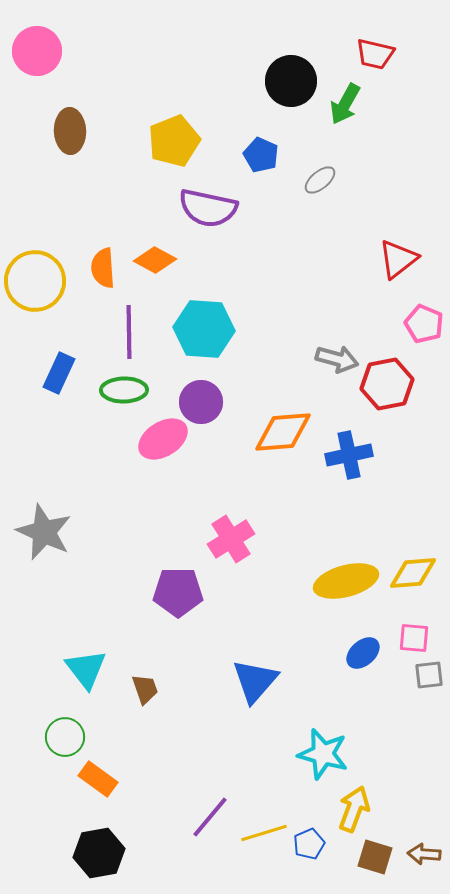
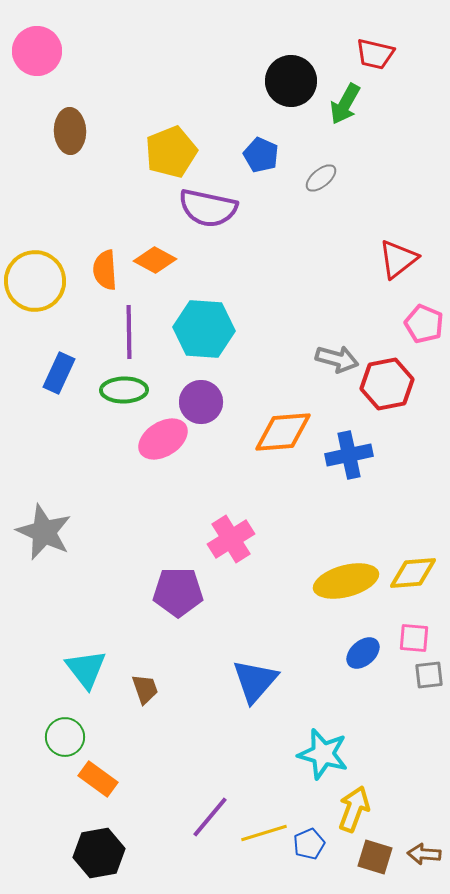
yellow pentagon at (174, 141): moved 3 px left, 11 px down
gray ellipse at (320, 180): moved 1 px right, 2 px up
orange semicircle at (103, 268): moved 2 px right, 2 px down
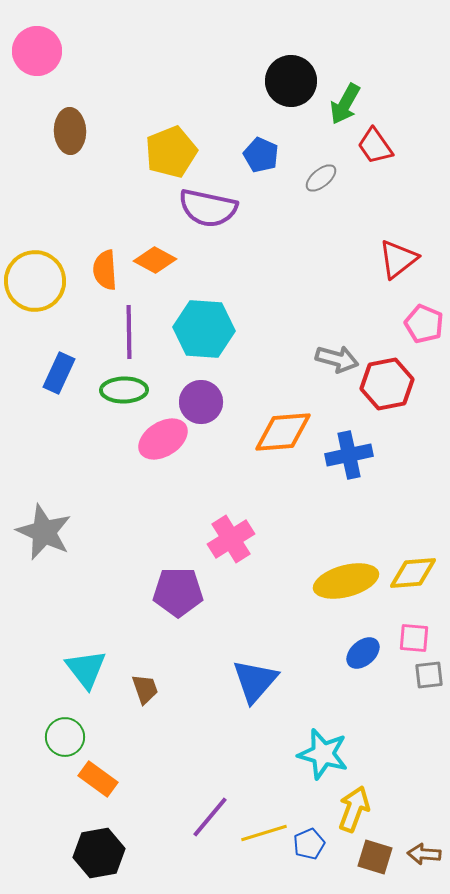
red trapezoid at (375, 54): moved 92 px down; rotated 42 degrees clockwise
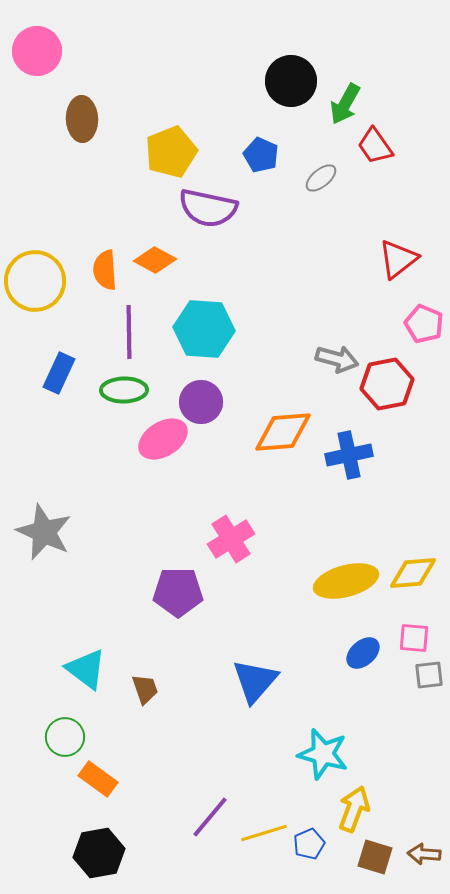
brown ellipse at (70, 131): moved 12 px right, 12 px up
cyan triangle at (86, 669): rotated 15 degrees counterclockwise
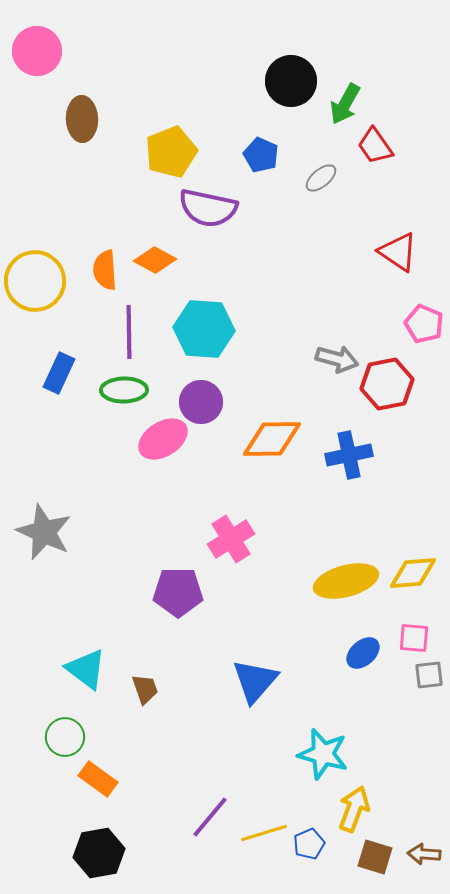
red triangle at (398, 259): moved 7 px up; rotated 48 degrees counterclockwise
orange diamond at (283, 432): moved 11 px left, 7 px down; rotated 4 degrees clockwise
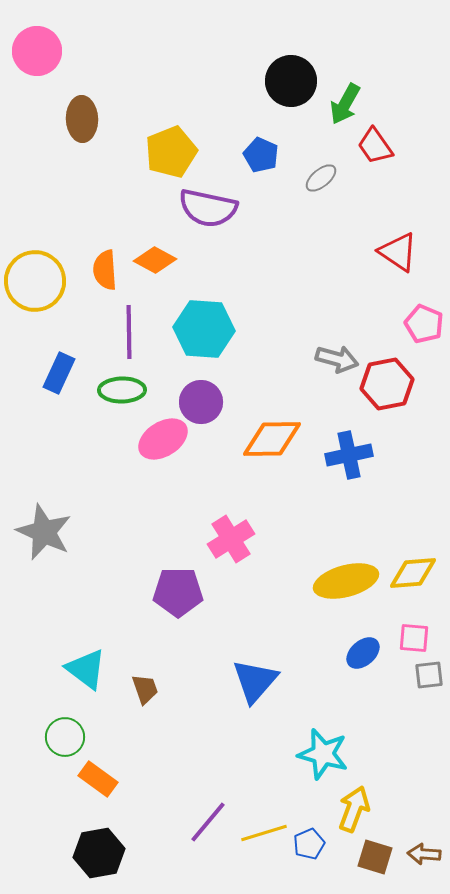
green ellipse at (124, 390): moved 2 px left
purple line at (210, 817): moved 2 px left, 5 px down
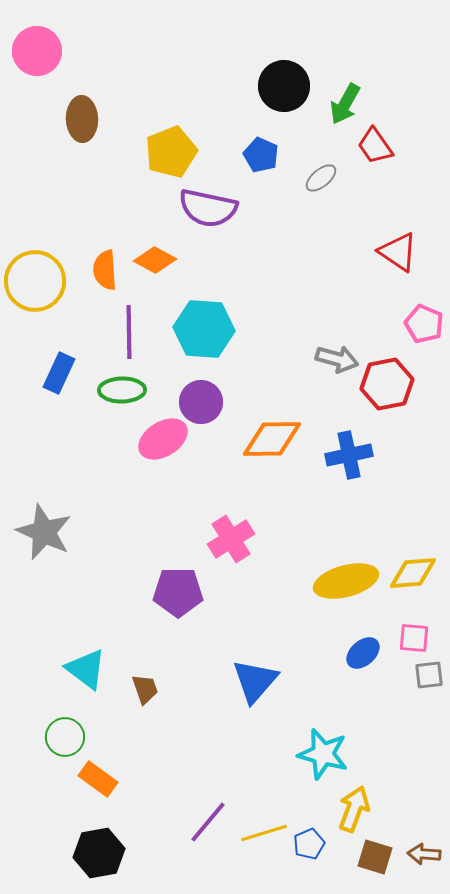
black circle at (291, 81): moved 7 px left, 5 px down
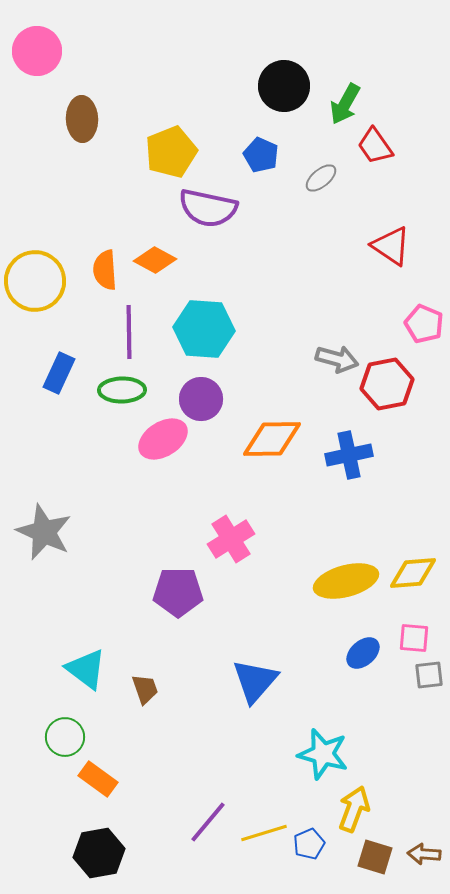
red triangle at (398, 252): moved 7 px left, 6 px up
purple circle at (201, 402): moved 3 px up
